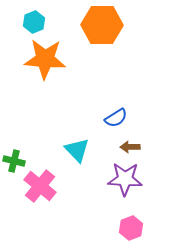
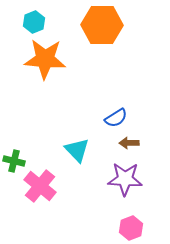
brown arrow: moved 1 px left, 4 px up
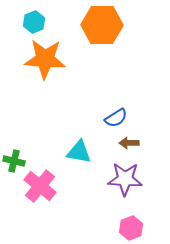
cyan triangle: moved 2 px right, 2 px down; rotated 36 degrees counterclockwise
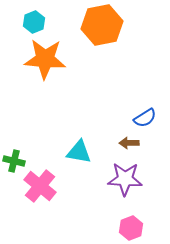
orange hexagon: rotated 12 degrees counterclockwise
blue semicircle: moved 29 px right
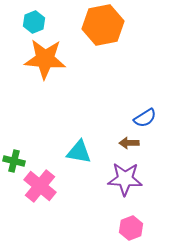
orange hexagon: moved 1 px right
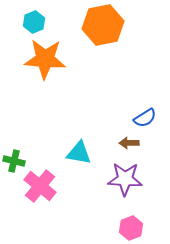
cyan triangle: moved 1 px down
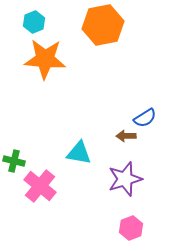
brown arrow: moved 3 px left, 7 px up
purple star: rotated 20 degrees counterclockwise
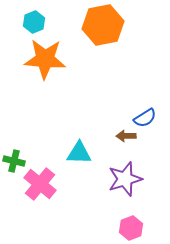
cyan triangle: rotated 8 degrees counterclockwise
pink cross: moved 2 px up
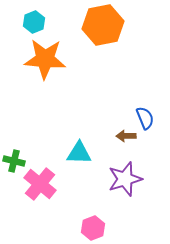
blue semicircle: rotated 80 degrees counterclockwise
pink hexagon: moved 38 px left
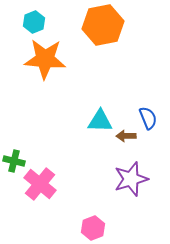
blue semicircle: moved 3 px right
cyan triangle: moved 21 px right, 32 px up
purple star: moved 6 px right
